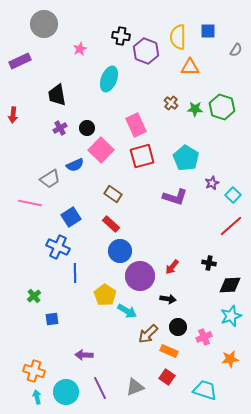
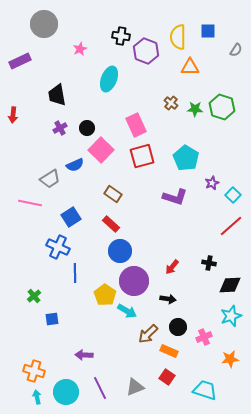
purple circle at (140, 276): moved 6 px left, 5 px down
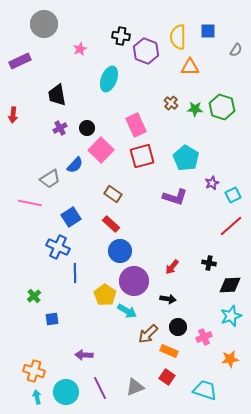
blue semicircle at (75, 165): rotated 24 degrees counterclockwise
cyan square at (233, 195): rotated 21 degrees clockwise
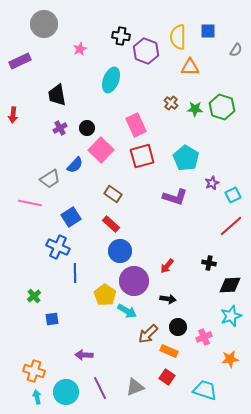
cyan ellipse at (109, 79): moved 2 px right, 1 px down
red arrow at (172, 267): moved 5 px left, 1 px up
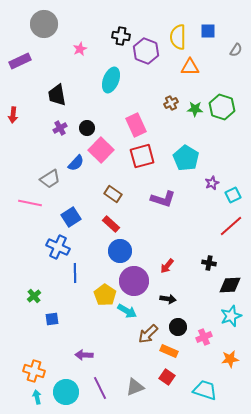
brown cross at (171, 103): rotated 24 degrees clockwise
blue semicircle at (75, 165): moved 1 px right, 2 px up
purple L-shape at (175, 197): moved 12 px left, 2 px down
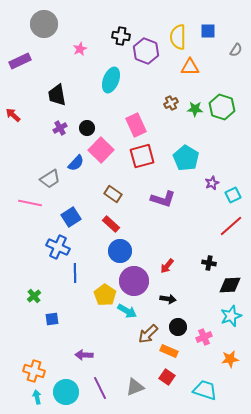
red arrow at (13, 115): rotated 126 degrees clockwise
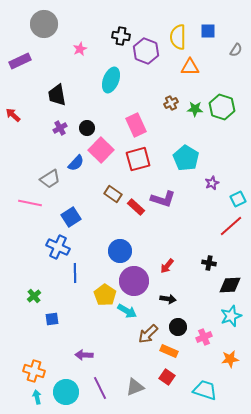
red square at (142, 156): moved 4 px left, 3 px down
cyan square at (233, 195): moved 5 px right, 4 px down
red rectangle at (111, 224): moved 25 px right, 17 px up
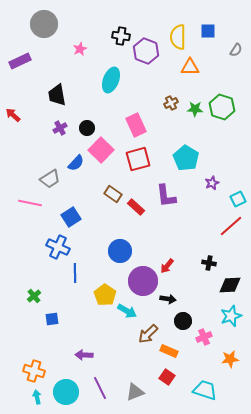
purple L-shape at (163, 199): moved 3 px right, 3 px up; rotated 65 degrees clockwise
purple circle at (134, 281): moved 9 px right
black circle at (178, 327): moved 5 px right, 6 px up
gray triangle at (135, 387): moved 5 px down
